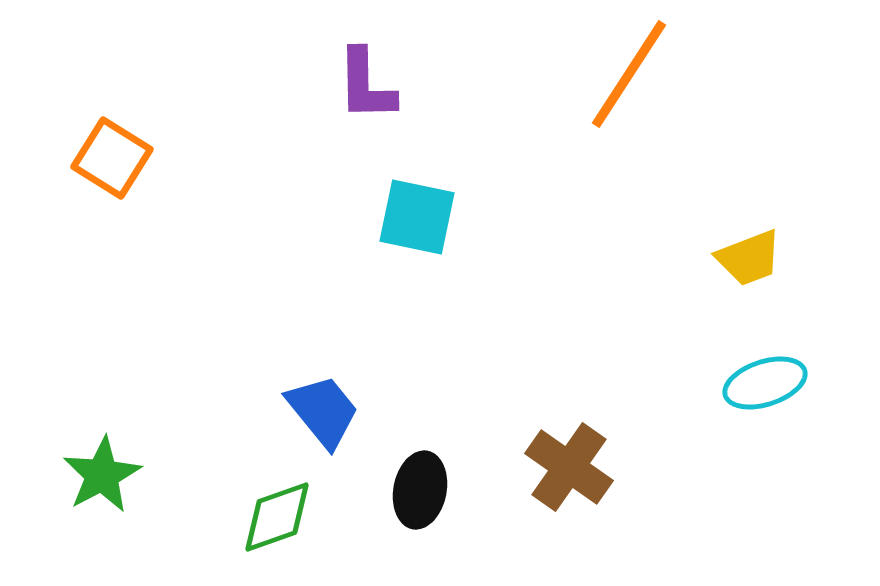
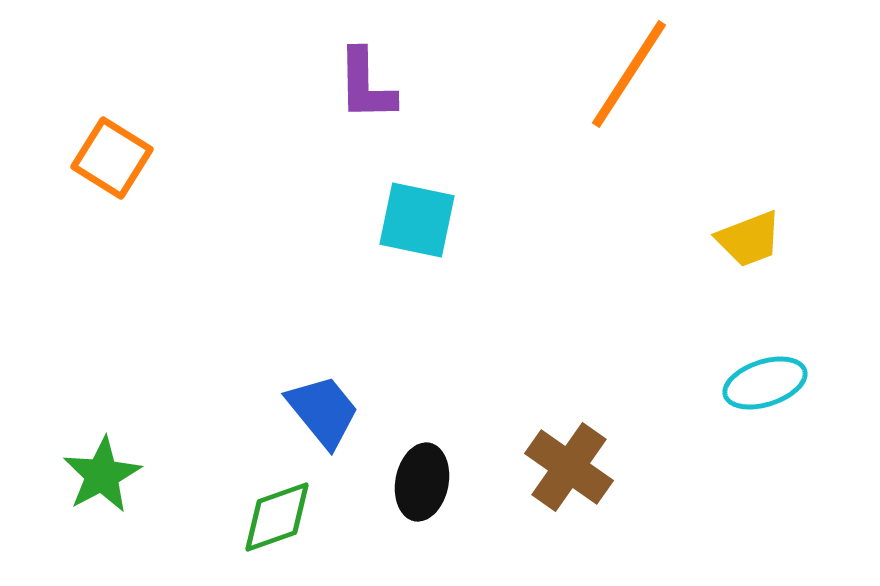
cyan square: moved 3 px down
yellow trapezoid: moved 19 px up
black ellipse: moved 2 px right, 8 px up
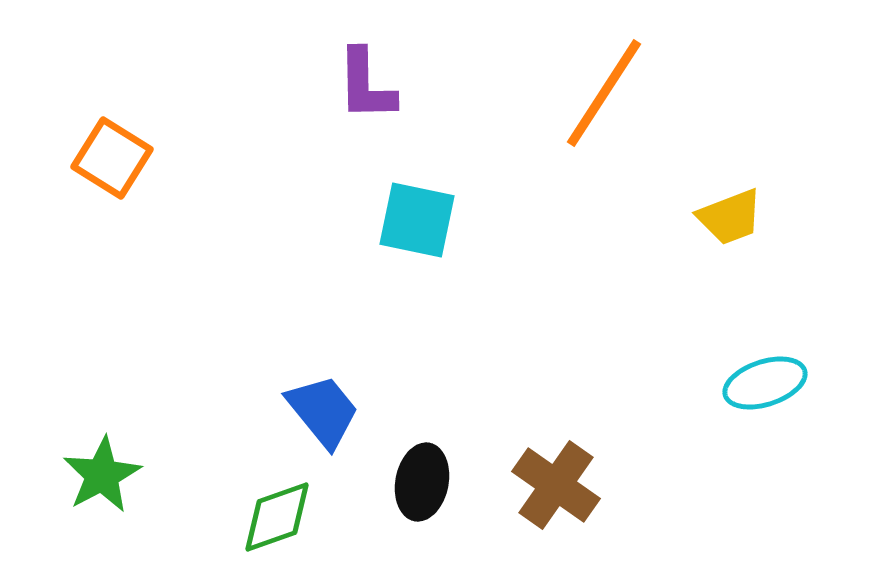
orange line: moved 25 px left, 19 px down
yellow trapezoid: moved 19 px left, 22 px up
brown cross: moved 13 px left, 18 px down
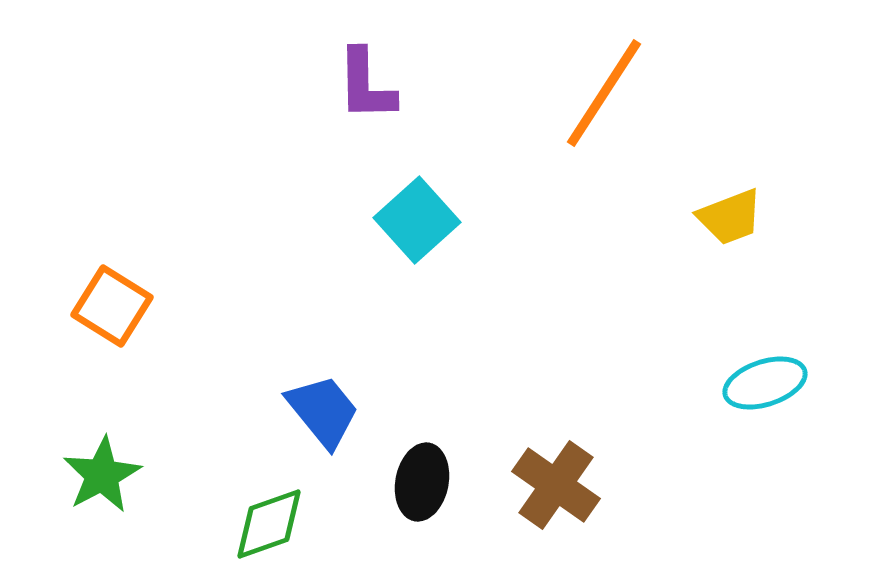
orange square: moved 148 px down
cyan square: rotated 36 degrees clockwise
green diamond: moved 8 px left, 7 px down
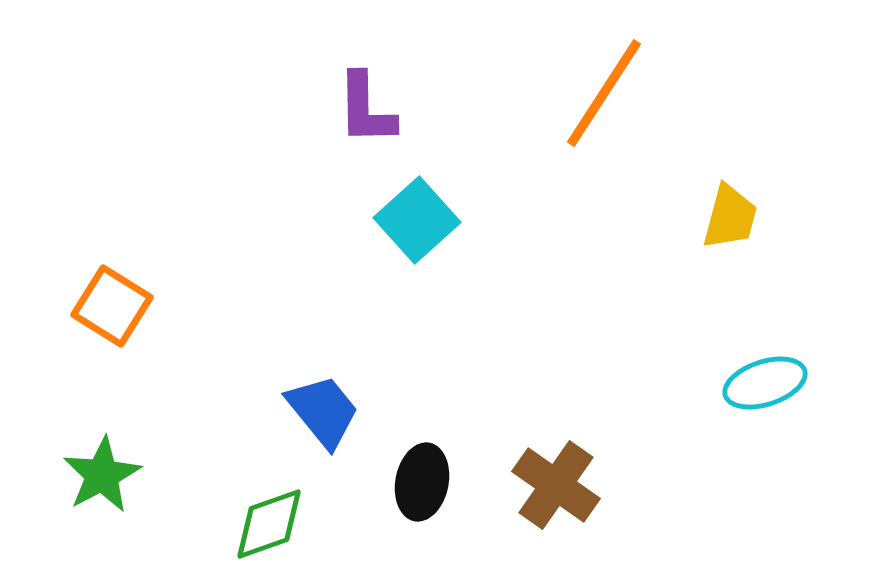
purple L-shape: moved 24 px down
yellow trapezoid: rotated 54 degrees counterclockwise
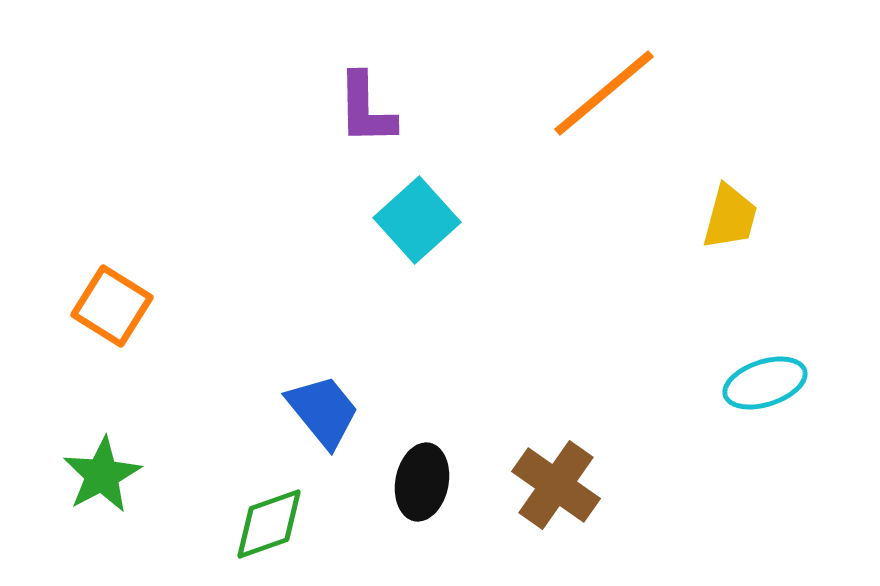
orange line: rotated 17 degrees clockwise
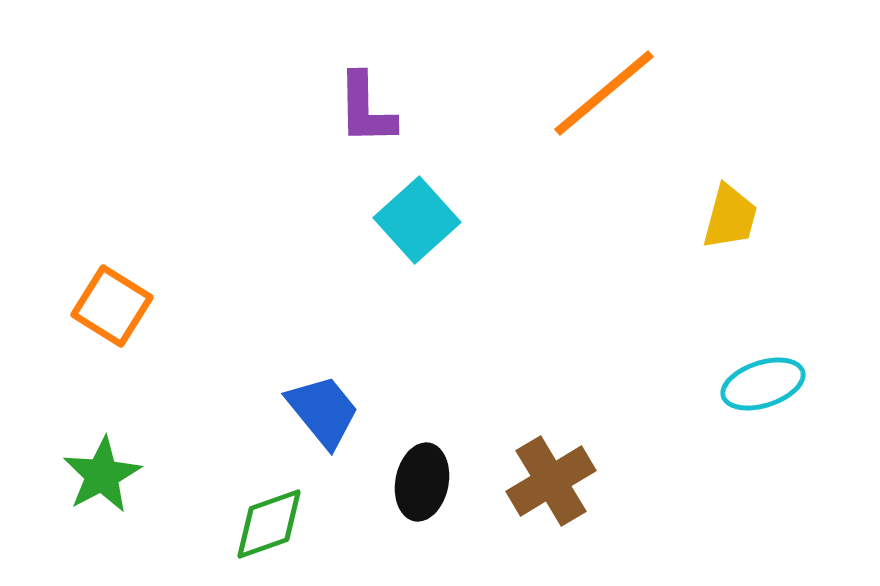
cyan ellipse: moved 2 px left, 1 px down
brown cross: moved 5 px left, 4 px up; rotated 24 degrees clockwise
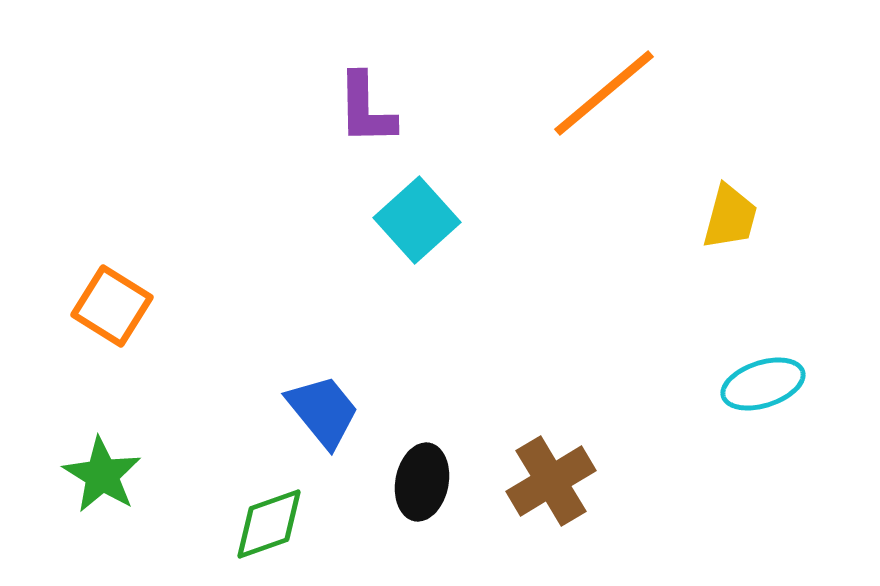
green star: rotated 12 degrees counterclockwise
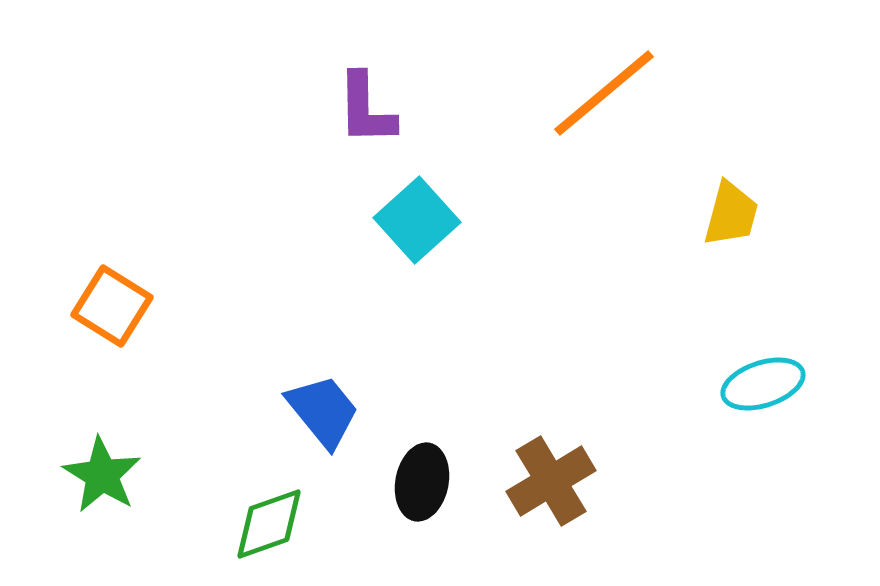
yellow trapezoid: moved 1 px right, 3 px up
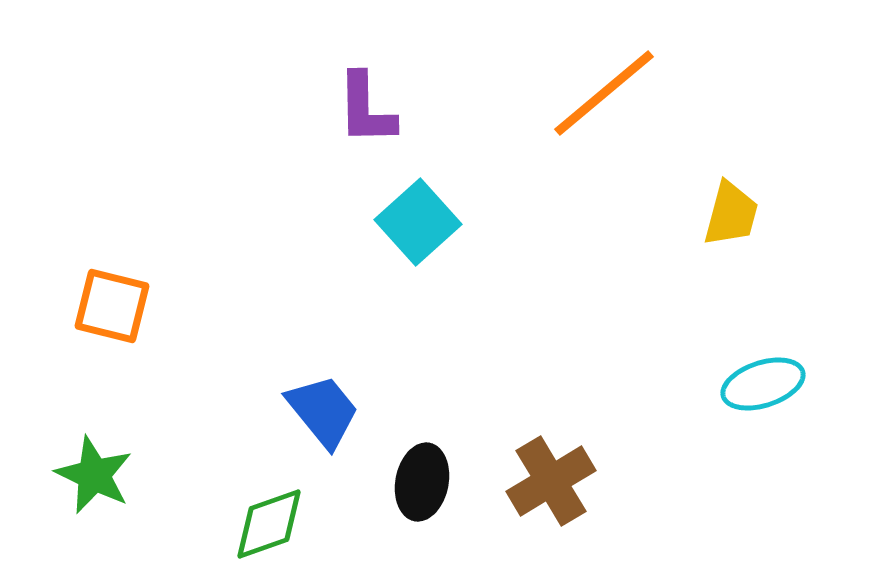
cyan square: moved 1 px right, 2 px down
orange square: rotated 18 degrees counterclockwise
green star: moved 8 px left; rotated 6 degrees counterclockwise
